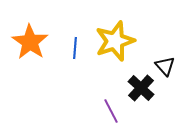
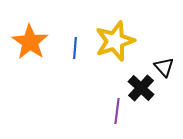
black triangle: moved 1 px left, 1 px down
purple line: moved 6 px right; rotated 35 degrees clockwise
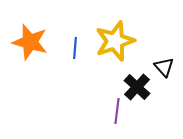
orange star: rotated 18 degrees counterclockwise
black cross: moved 4 px left, 1 px up
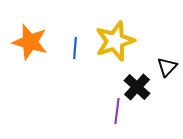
black triangle: moved 3 px right; rotated 25 degrees clockwise
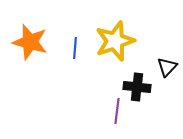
black cross: rotated 36 degrees counterclockwise
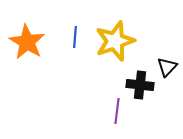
orange star: moved 3 px left; rotated 15 degrees clockwise
blue line: moved 11 px up
black cross: moved 3 px right, 2 px up
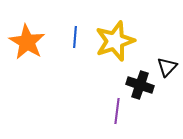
black cross: rotated 12 degrees clockwise
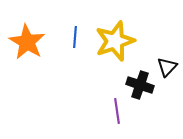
purple line: rotated 15 degrees counterclockwise
